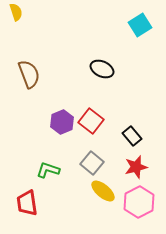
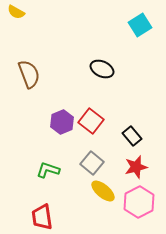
yellow semicircle: rotated 138 degrees clockwise
red trapezoid: moved 15 px right, 14 px down
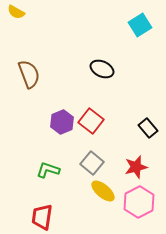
black rectangle: moved 16 px right, 8 px up
red trapezoid: rotated 16 degrees clockwise
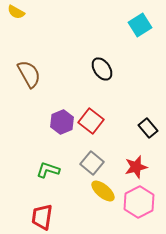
black ellipse: rotated 30 degrees clockwise
brown semicircle: rotated 8 degrees counterclockwise
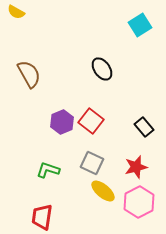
black rectangle: moved 4 px left, 1 px up
gray square: rotated 15 degrees counterclockwise
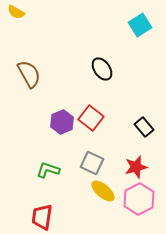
red square: moved 3 px up
pink hexagon: moved 3 px up
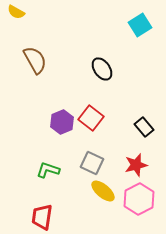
brown semicircle: moved 6 px right, 14 px up
red star: moved 2 px up
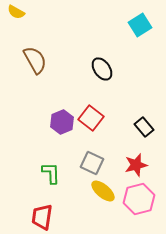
green L-shape: moved 3 px right, 3 px down; rotated 70 degrees clockwise
pink hexagon: rotated 12 degrees clockwise
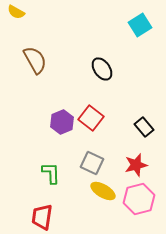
yellow ellipse: rotated 10 degrees counterclockwise
